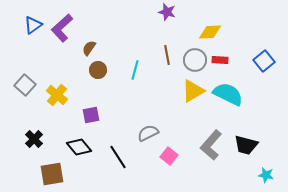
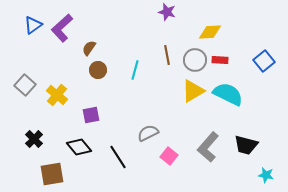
gray L-shape: moved 3 px left, 2 px down
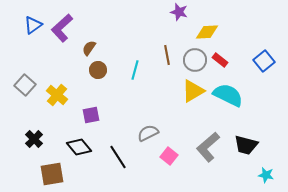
purple star: moved 12 px right
yellow diamond: moved 3 px left
red rectangle: rotated 35 degrees clockwise
cyan semicircle: moved 1 px down
gray L-shape: rotated 8 degrees clockwise
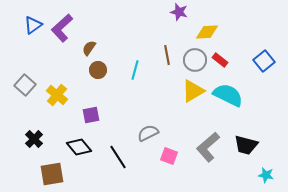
pink square: rotated 18 degrees counterclockwise
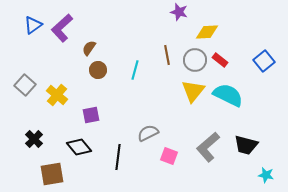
yellow triangle: rotated 20 degrees counterclockwise
black line: rotated 40 degrees clockwise
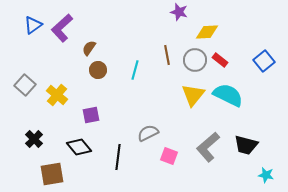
yellow triangle: moved 4 px down
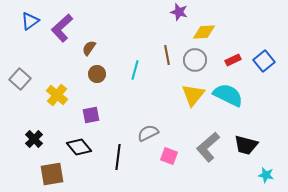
blue triangle: moved 3 px left, 4 px up
yellow diamond: moved 3 px left
red rectangle: moved 13 px right; rotated 63 degrees counterclockwise
brown circle: moved 1 px left, 4 px down
gray square: moved 5 px left, 6 px up
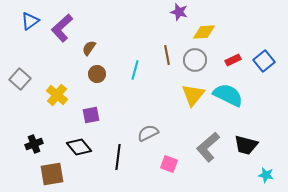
black cross: moved 5 px down; rotated 24 degrees clockwise
pink square: moved 8 px down
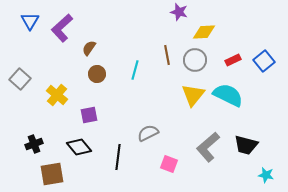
blue triangle: rotated 24 degrees counterclockwise
purple square: moved 2 px left
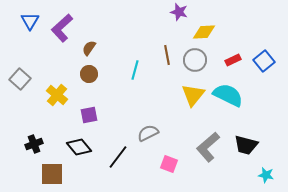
brown circle: moved 8 px left
black line: rotated 30 degrees clockwise
brown square: rotated 10 degrees clockwise
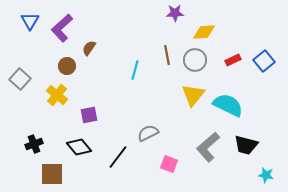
purple star: moved 4 px left, 1 px down; rotated 18 degrees counterclockwise
brown circle: moved 22 px left, 8 px up
cyan semicircle: moved 10 px down
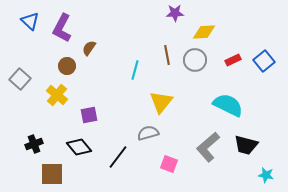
blue triangle: rotated 18 degrees counterclockwise
purple L-shape: rotated 20 degrees counterclockwise
yellow triangle: moved 32 px left, 7 px down
gray semicircle: rotated 10 degrees clockwise
